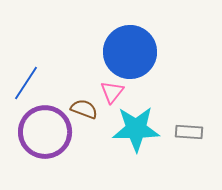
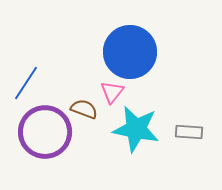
cyan star: rotated 12 degrees clockwise
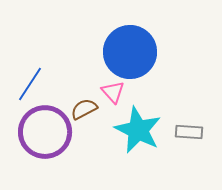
blue line: moved 4 px right, 1 px down
pink triangle: moved 1 px right; rotated 20 degrees counterclockwise
brown semicircle: rotated 48 degrees counterclockwise
cyan star: moved 2 px right, 1 px down; rotated 15 degrees clockwise
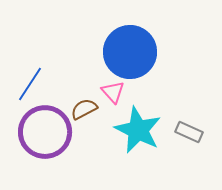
gray rectangle: rotated 20 degrees clockwise
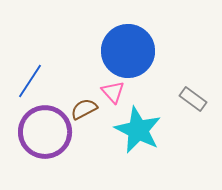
blue circle: moved 2 px left, 1 px up
blue line: moved 3 px up
gray rectangle: moved 4 px right, 33 px up; rotated 12 degrees clockwise
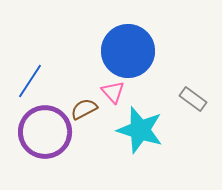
cyan star: moved 2 px right; rotated 9 degrees counterclockwise
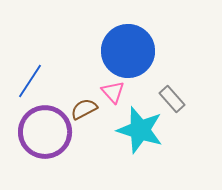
gray rectangle: moved 21 px left; rotated 12 degrees clockwise
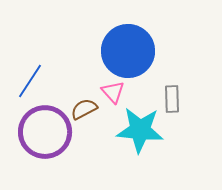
gray rectangle: rotated 40 degrees clockwise
cyan star: rotated 12 degrees counterclockwise
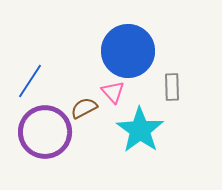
gray rectangle: moved 12 px up
brown semicircle: moved 1 px up
cyan star: rotated 30 degrees clockwise
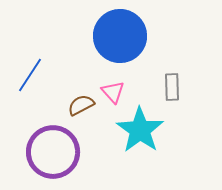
blue circle: moved 8 px left, 15 px up
blue line: moved 6 px up
brown semicircle: moved 3 px left, 3 px up
purple circle: moved 8 px right, 20 px down
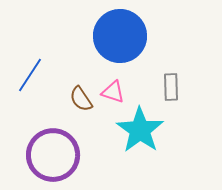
gray rectangle: moved 1 px left
pink triangle: rotated 30 degrees counterclockwise
brown semicircle: moved 6 px up; rotated 96 degrees counterclockwise
purple circle: moved 3 px down
